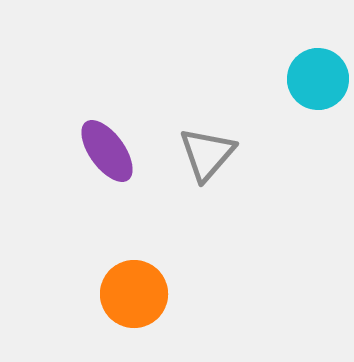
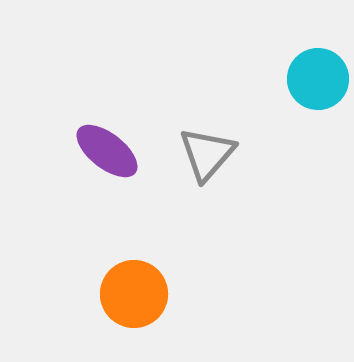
purple ellipse: rotated 16 degrees counterclockwise
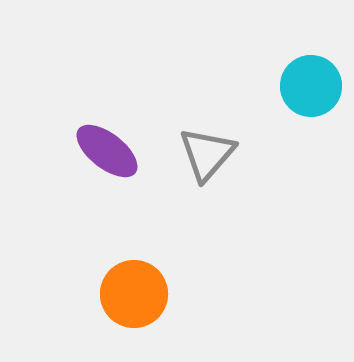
cyan circle: moved 7 px left, 7 px down
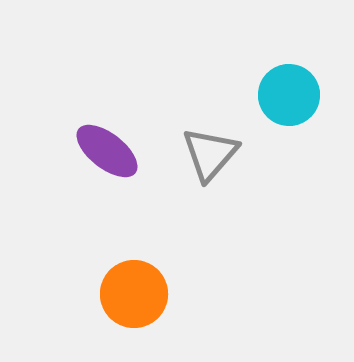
cyan circle: moved 22 px left, 9 px down
gray triangle: moved 3 px right
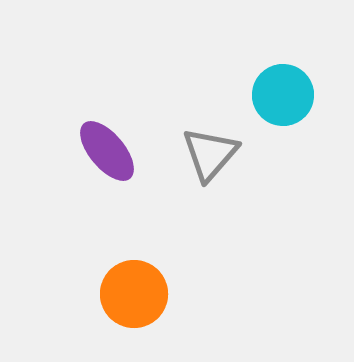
cyan circle: moved 6 px left
purple ellipse: rotated 12 degrees clockwise
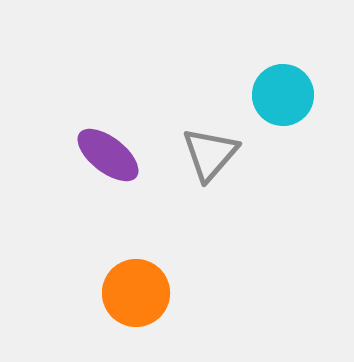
purple ellipse: moved 1 px right, 4 px down; rotated 12 degrees counterclockwise
orange circle: moved 2 px right, 1 px up
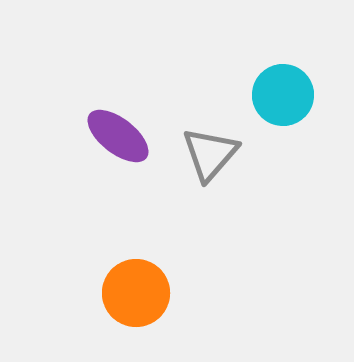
purple ellipse: moved 10 px right, 19 px up
